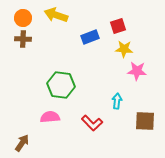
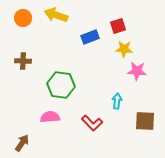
brown cross: moved 22 px down
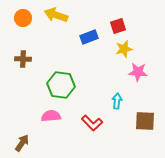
blue rectangle: moved 1 px left
yellow star: rotated 18 degrees counterclockwise
brown cross: moved 2 px up
pink star: moved 1 px right, 1 px down
pink semicircle: moved 1 px right, 1 px up
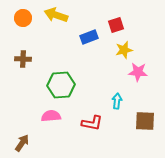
red square: moved 2 px left, 1 px up
yellow star: moved 1 px down
green hexagon: rotated 12 degrees counterclockwise
red L-shape: rotated 35 degrees counterclockwise
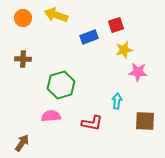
green hexagon: rotated 12 degrees counterclockwise
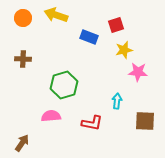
blue rectangle: rotated 42 degrees clockwise
green hexagon: moved 3 px right
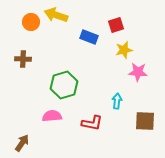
orange circle: moved 8 px right, 4 px down
pink semicircle: moved 1 px right
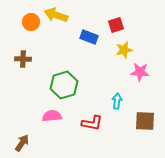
pink star: moved 2 px right
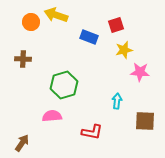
red L-shape: moved 9 px down
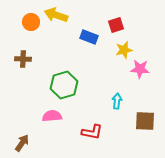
pink star: moved 3 px up
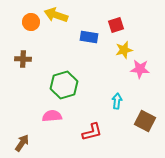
blue rectangle: rotated 12 degrees counterclockwise
brown square: rotated 25 degrees clockwise
red L-shape: rotated 25 degrees counterclockwise
